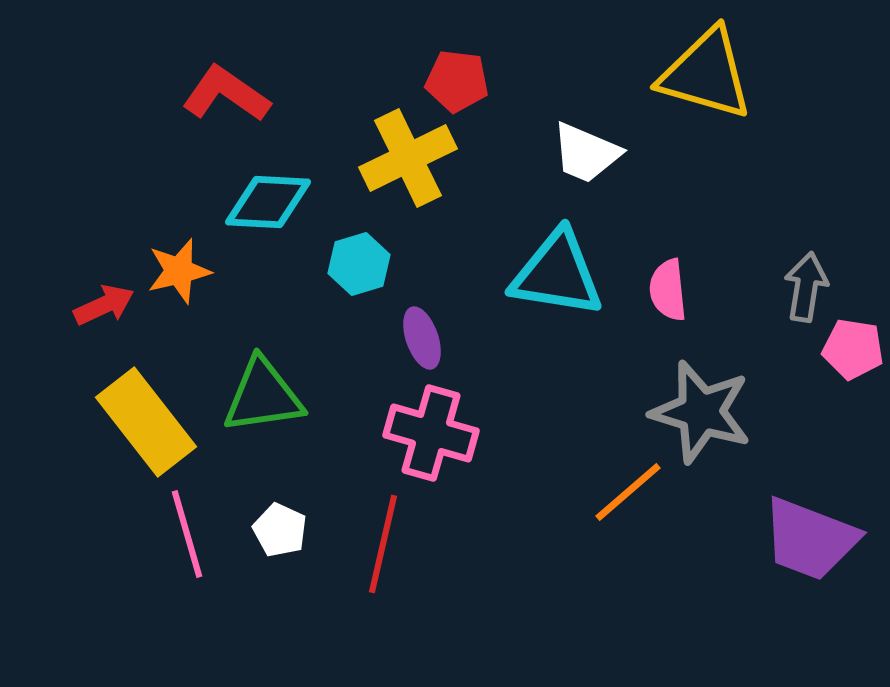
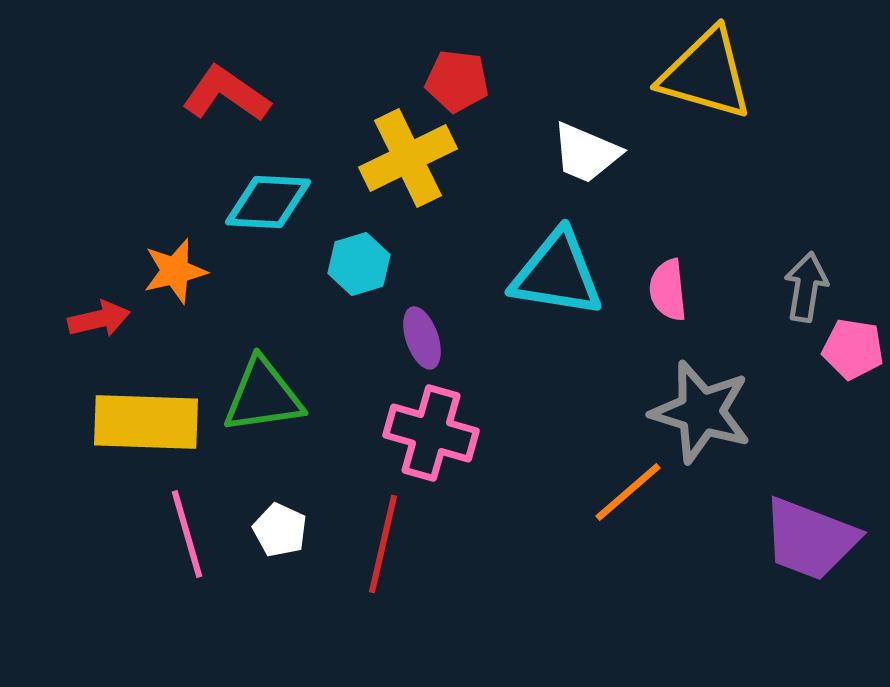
orange star: moved 4 px left
red arrow: moved 5 px left, 14 px down; rotated 12 degrees clockwise
yellow rectangle: rotated 50 degrees counterclockwise
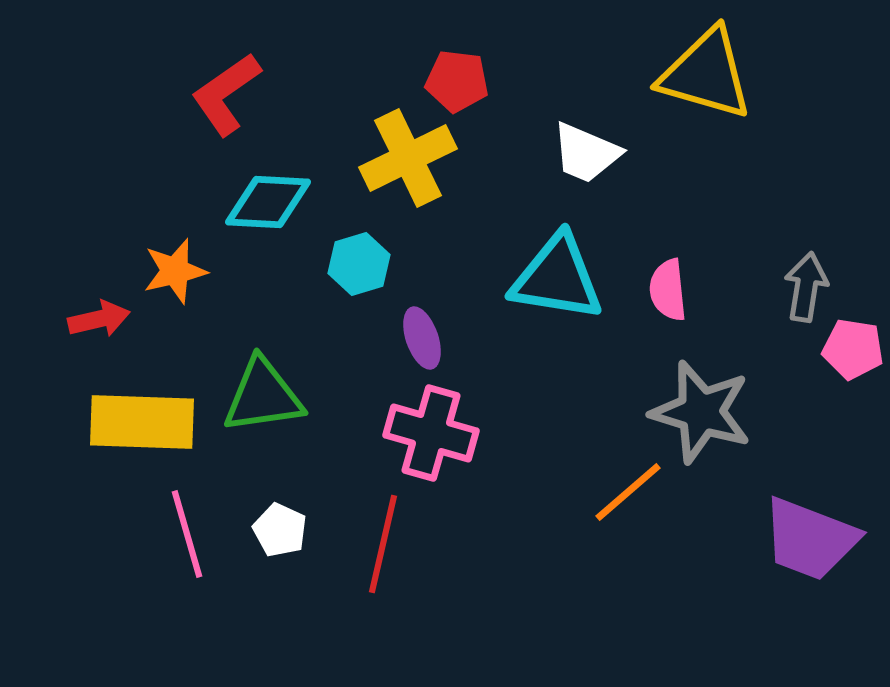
red L-shape: rotated 70 degrees counterclockwise
cyan triangle: moved 4 px down
yellow rectangle: moved 4 px left
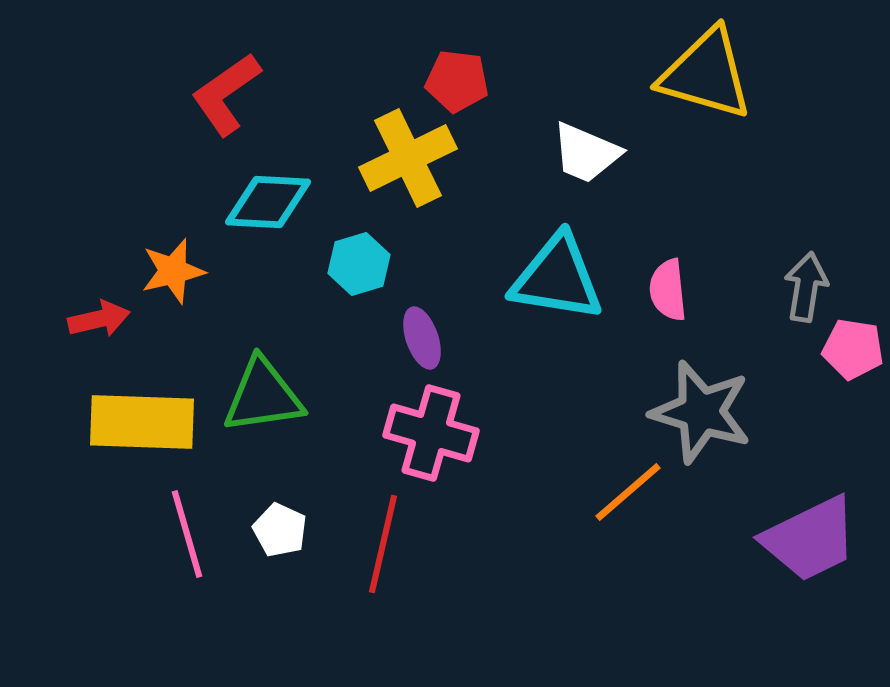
orange star: moved 2 px left
purple trapezoid: rotated 47 degrees counterclockwise
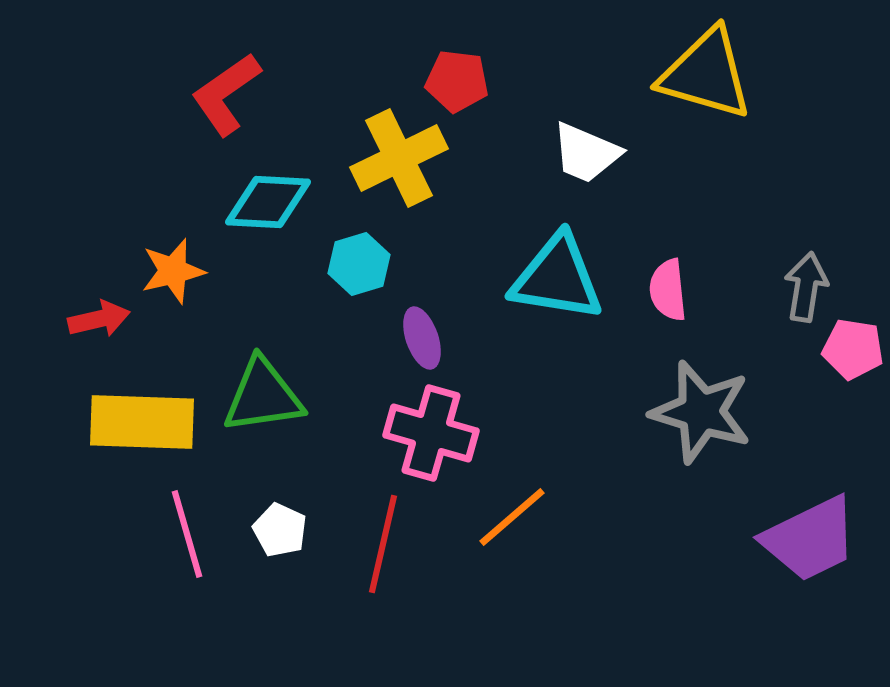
yellow cross: moved 9 px left
orange line: moved 116 px left, 25 px down
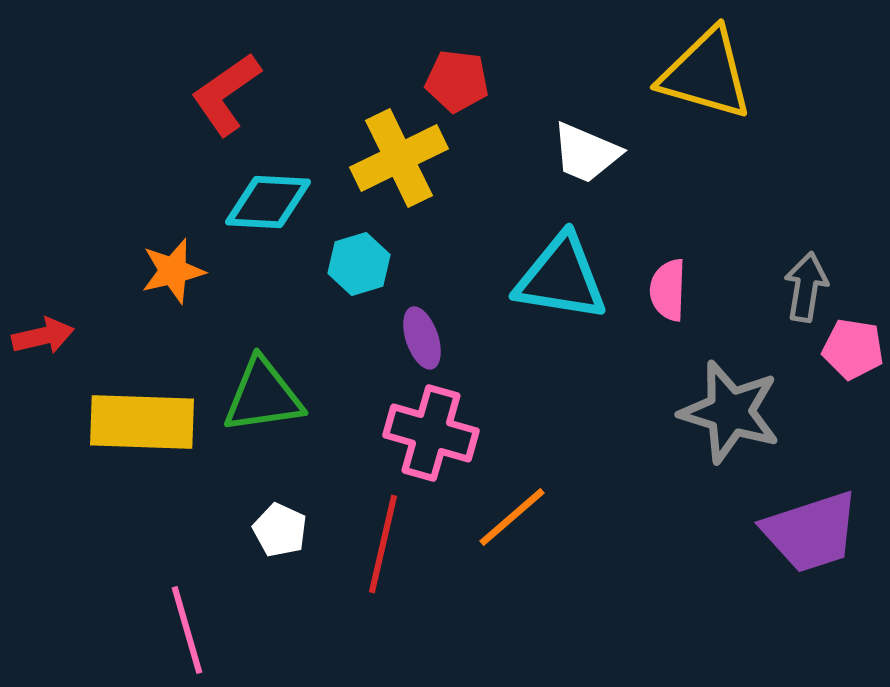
cyan triangle: moved 4 px right
pink semicircle: rotated 8 degrees clockwise
red arrow: moved 56 px left, 17 px down
gray star: moved 29 px right
pink line: moved 96 px down
purple trapezoid: moved 1 px right, 7 px up; rotated 8 degrees clockwise
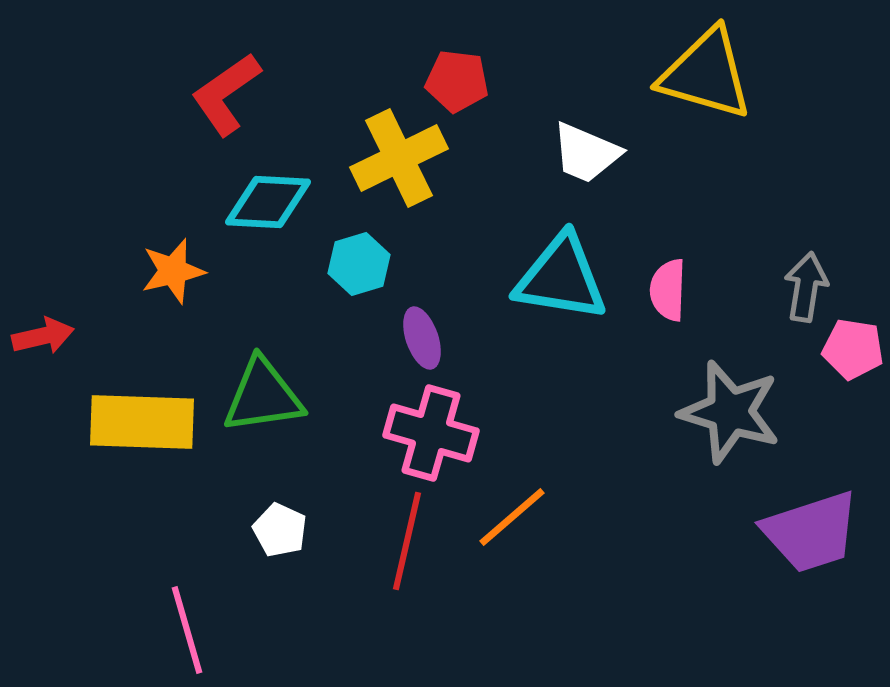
red line: moved 24 px right, 3 px up
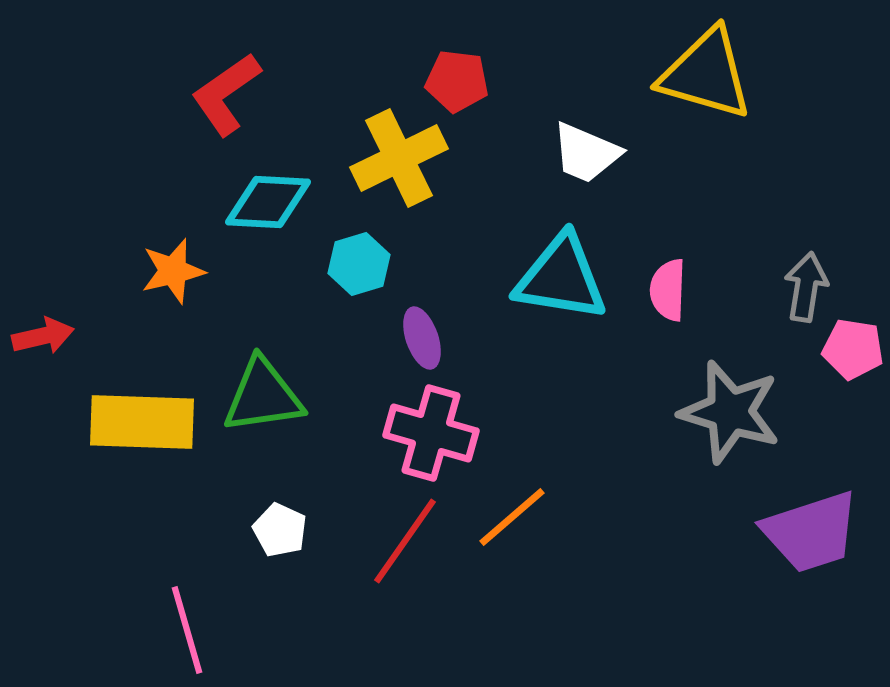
red line: moved 2 px left; rotated 22 degrees clockwise
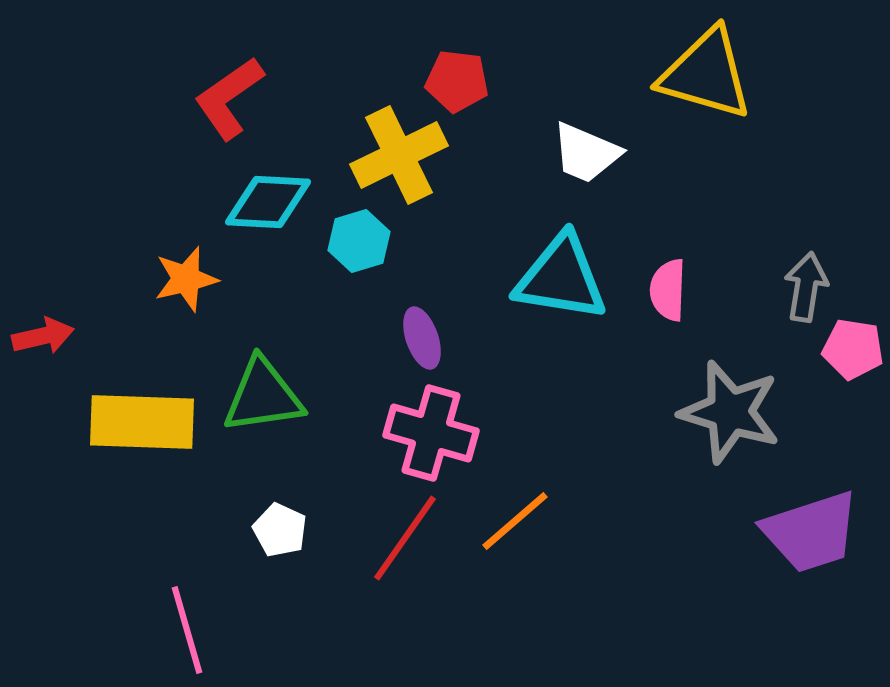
red L-shape: moved 3 px right, 4 px down
yellow cross: moved 3 px up
cyan hexagon: moved 23 px up
orange star: moved 13 px right, 8 px down
orange line: moved 3 px right, 4 px down
red line: moved 3 px up
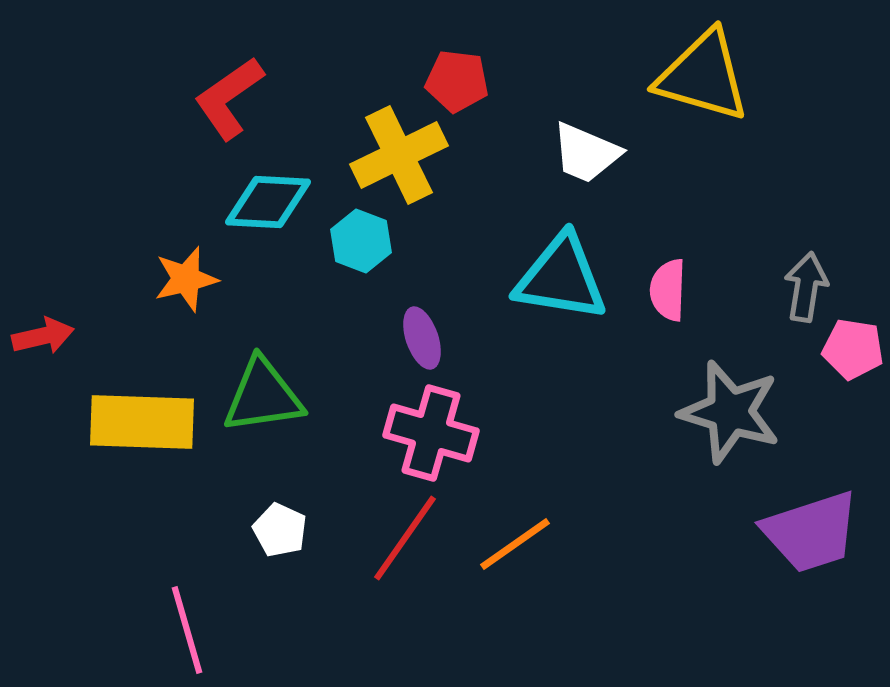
yellow triangle: moved 3 px left, 2 px down
cyan hexagon: moved 2 px right; rotated 22 degrees counterclockwise
orange line: moved 23 px down; rotated 6 degrees clockwise
